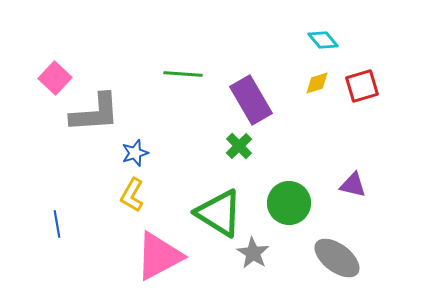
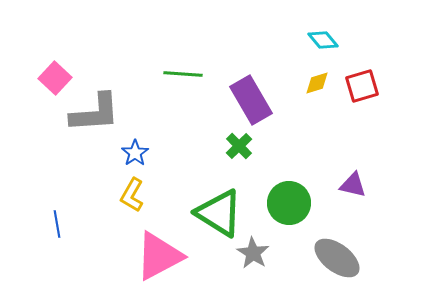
blue star: rotated 16 degrees counterclockwise
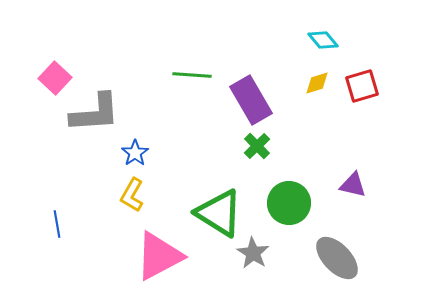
green line: moved 9 px right, 1 px down
green cross: moved 18 px right
gray ellipse: rotated 9 degrees clockwise
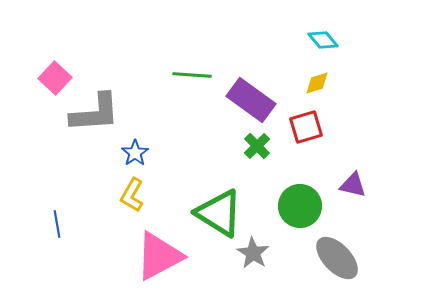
red square: moved 56 px left, 41 px down
purple rectangle: rotated 24 degrees counterclockwise
green circle: moved 11 px right, 3 px down
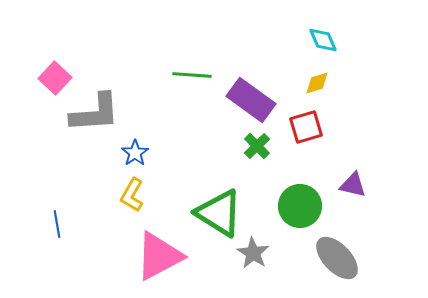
cyan diamond: rotated 16 degrees clockwise
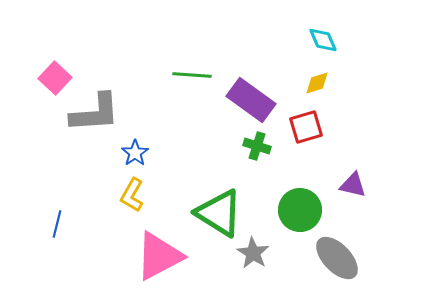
green cross: rotated 28 degrees counterclockwise
green circle: moved 4 px down
blue line: rotated 24 degrees clockwise
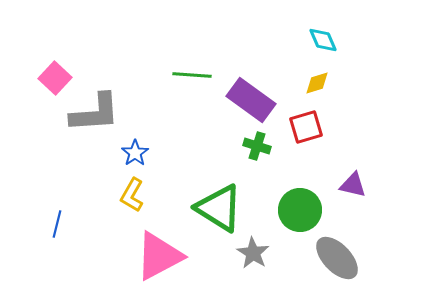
green triangle: moved 5 px up
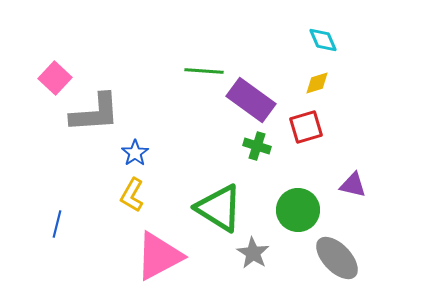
green line: moved 12 px right, 4 px up
green circle: moved 2 px left
